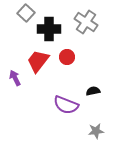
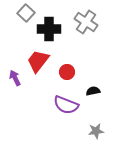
red circle: moved 15 px down
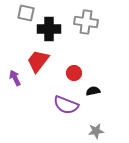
gray square: rotated 30 degrees counterclockwise
gray cross: rotated 25 degrees counterclockwise
red circle: moved 7 px right, 1 px down
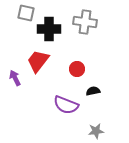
gray cross: moved 1 px left
red circle: moved 3 px right, 4 px up
